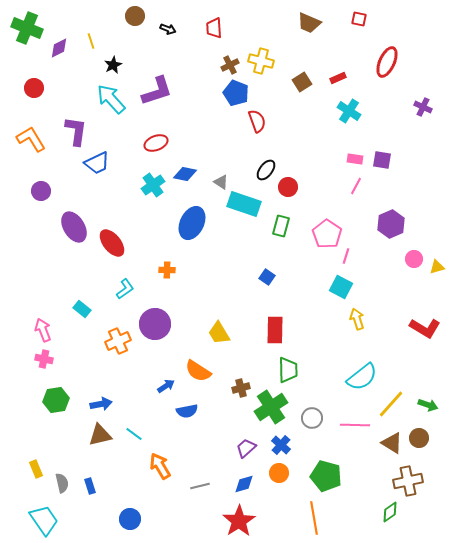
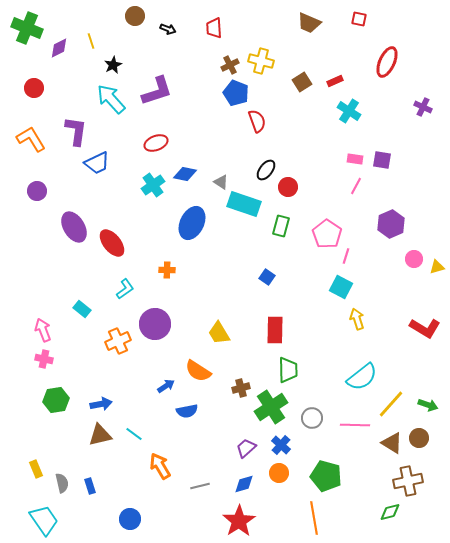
red rectangle at (338, 78): moved 3 px left, 3 px down
purple circle at (41, 191): moved 4 px left
green diamond at (390, 512): rotated 20 degrees clockwise
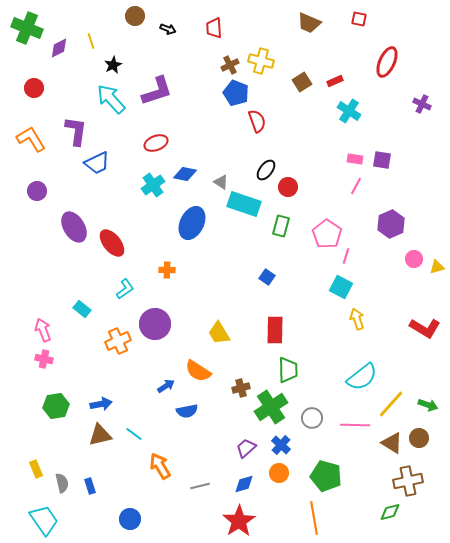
purple cross at (423, 107): moved 1 px left, 3 px up
green hexagon at (56, 400): moved 6 px down
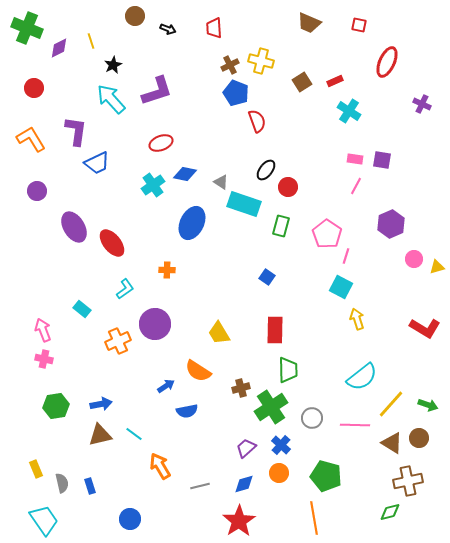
red square at (359, 19): moved 6 px down
red ellipse at (156, 143): moved 5 px right
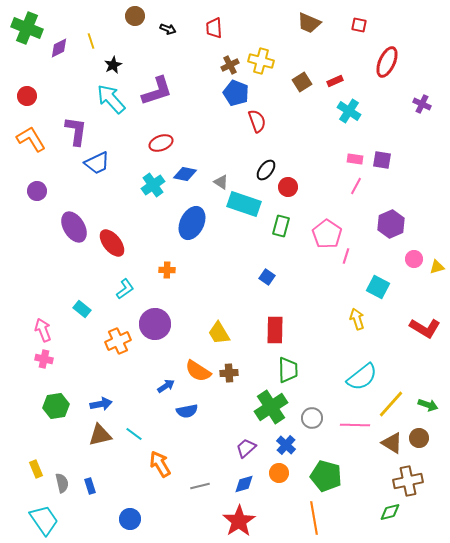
red circle at (34, 88): moved 7 px left, 8 px down
cyan square at (341, 287): moved 37 px right
brown cross at (241, 388): moved 12 px left, 15 px up; rotated 12 degrees clockwise
blue cross at (281, 445): moved 5 px right
orange arrow at (160, 466): moved 2 px up
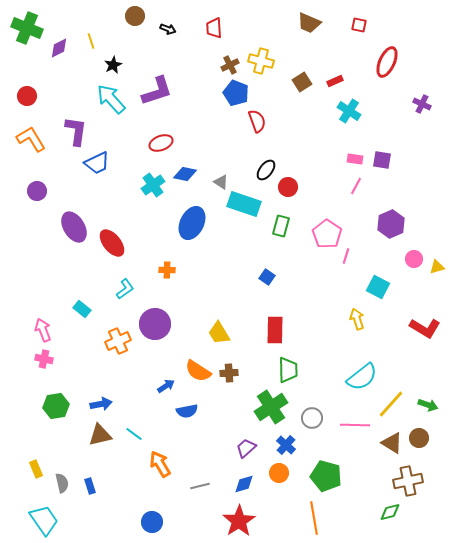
blue circle at (130, 519): moved 22 px right, 3 px down
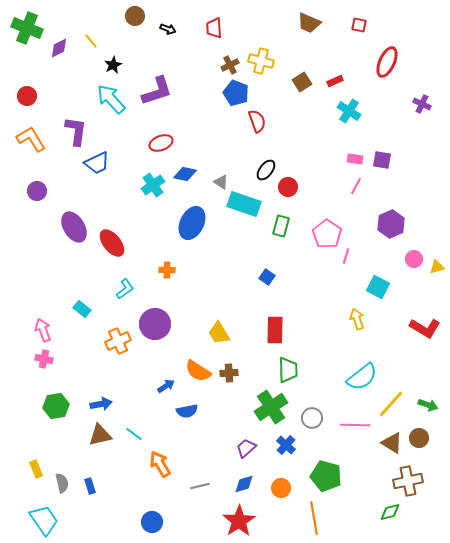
yellow line at (91, 41): rotated 21 degrees counterclockwise
orange circle at (279, 473): moved 2 px right, 15 px down
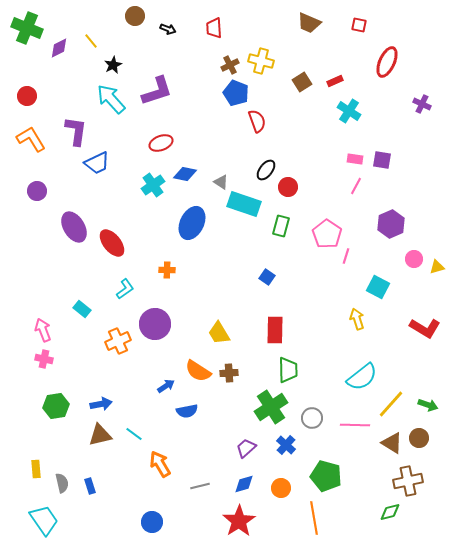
yellow rectangle at (36, 469): rotated 18 degrees clockwise
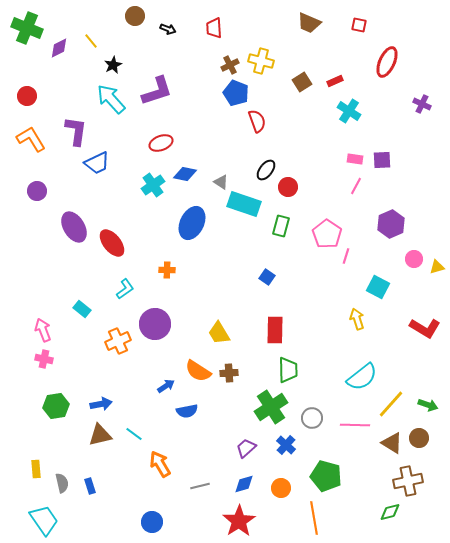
purple square at (382, 160): rotated 12 degrees counterclockwise
